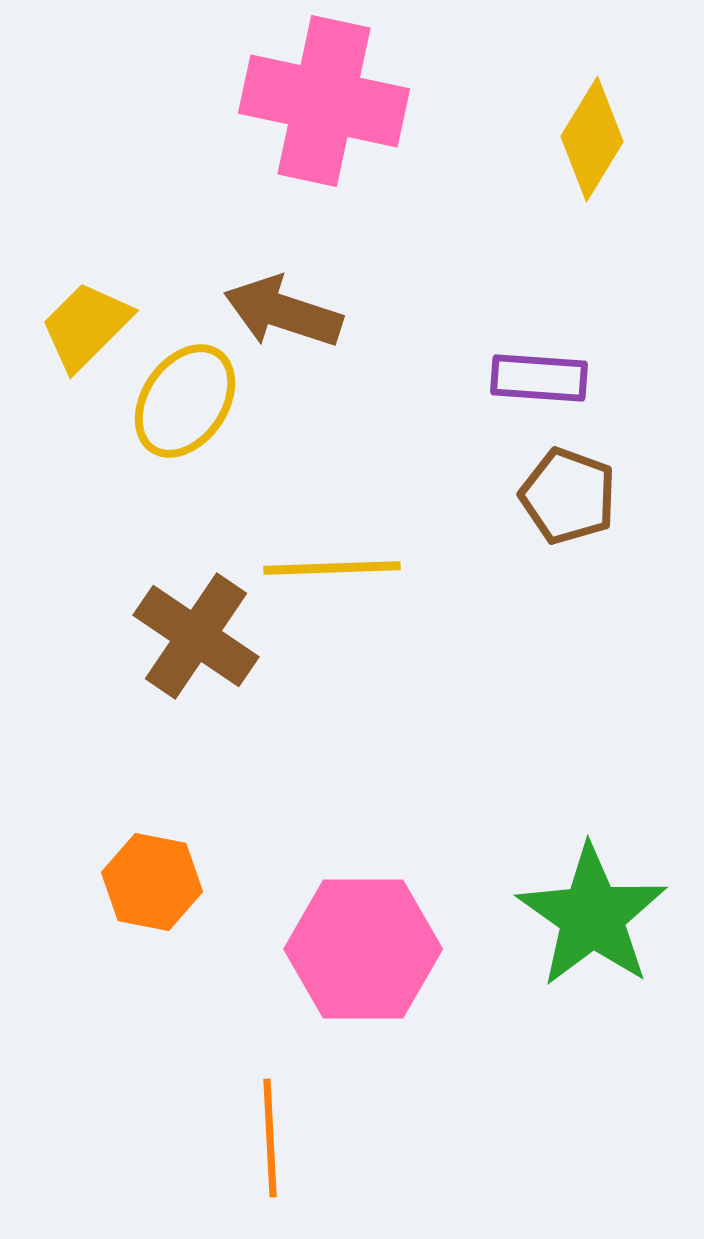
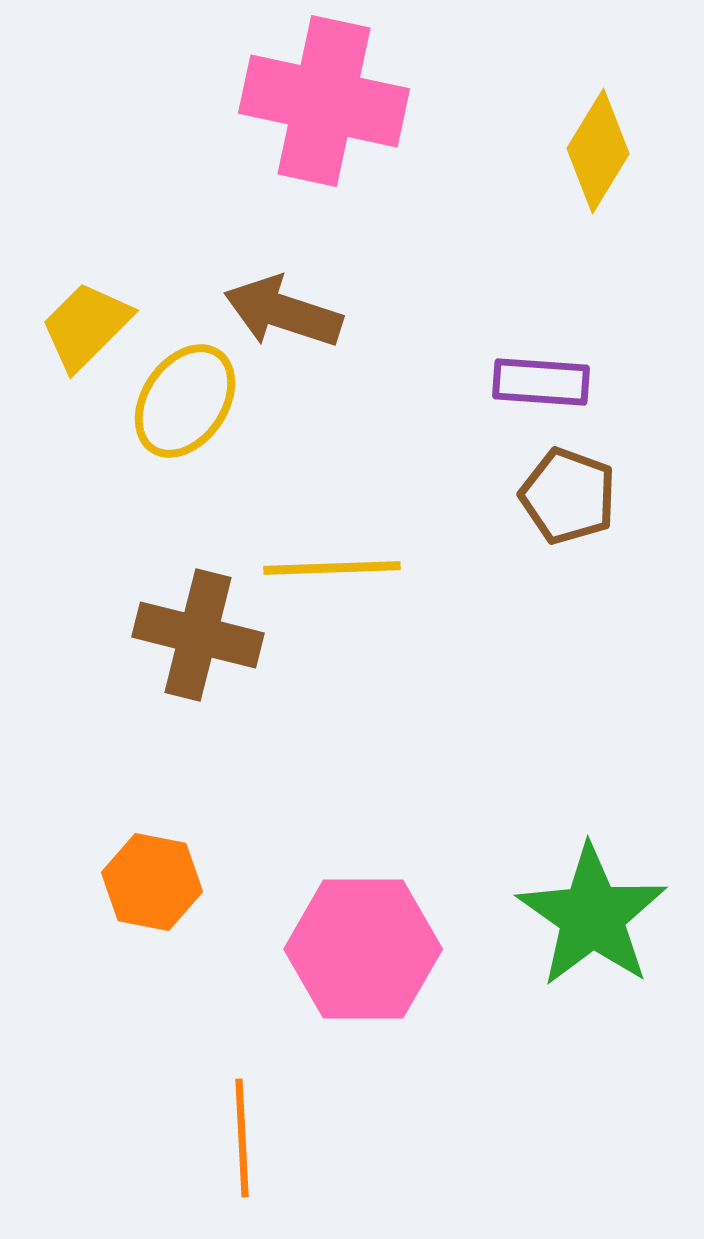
yellow diamond: moved 6 px right, 12 px down
purple rectangle: moved 2 px right, 4 px down
brown cross: moved 2 px right, 1 px up; rotated 20 degrees counterclockwise
orange line: moved 28 px left
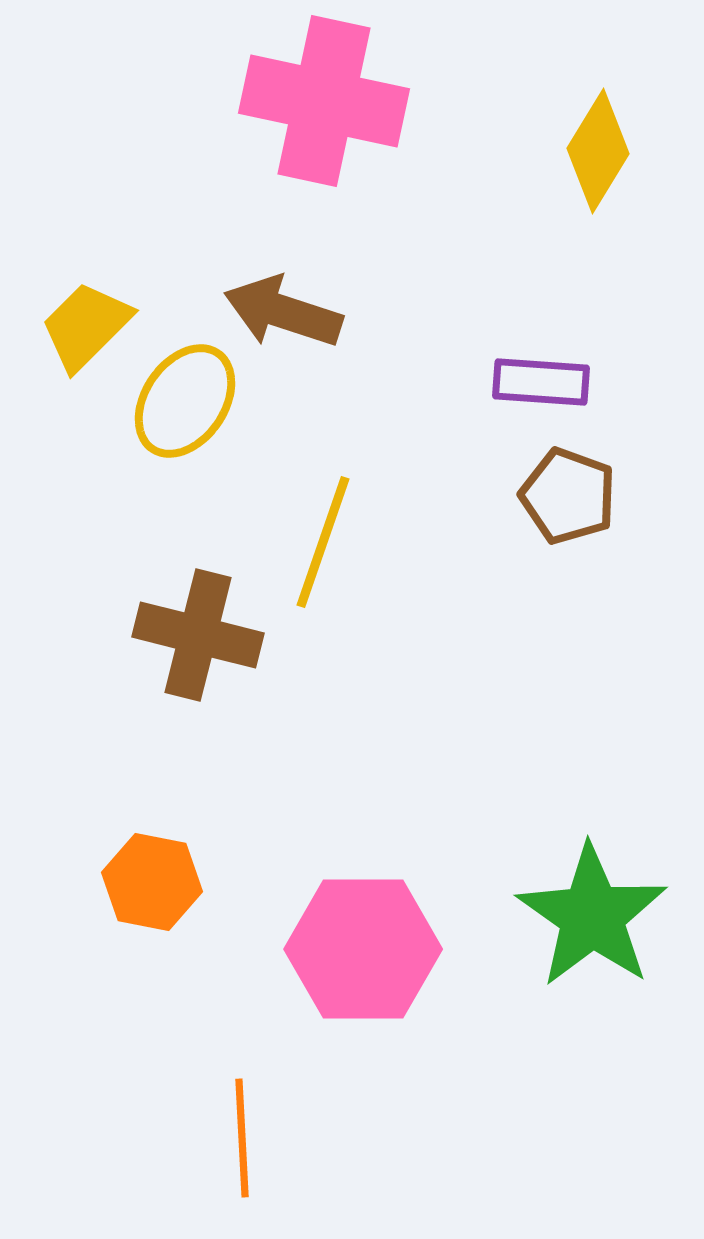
yellow line: moved 9 px left, 26 px up; rotated 69 degrees counterclockwise
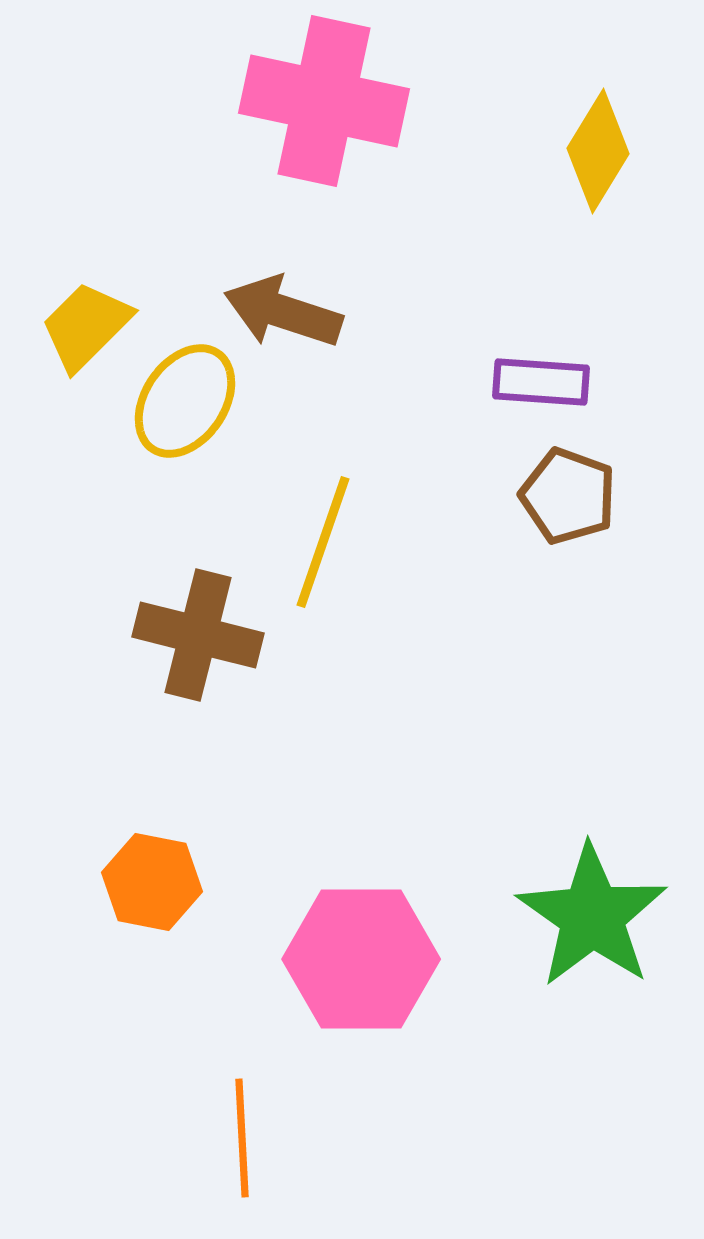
pink hexagon: moved 2 px left, 10 px down
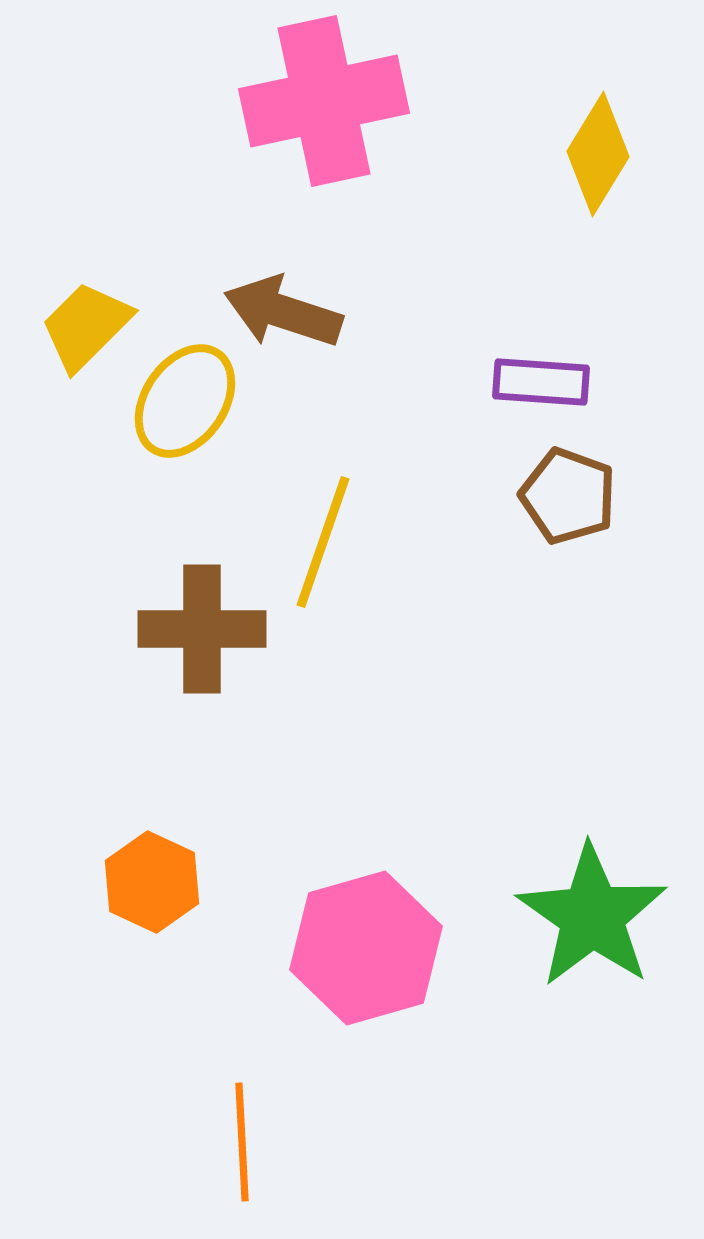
pink cross: rotated 24 degrees counterclockwise
yellow diamond: moved 3 px down
brown cross: moved 4 px right, 6 px up; rotated 14 degrees counterclockwise
orange hexagon: rotated 14 degrees clockwise
pink hexagon: moved 5 px right, 11 px up; rotated 16 degrees counterclockwise
orange line: moved 4 px down
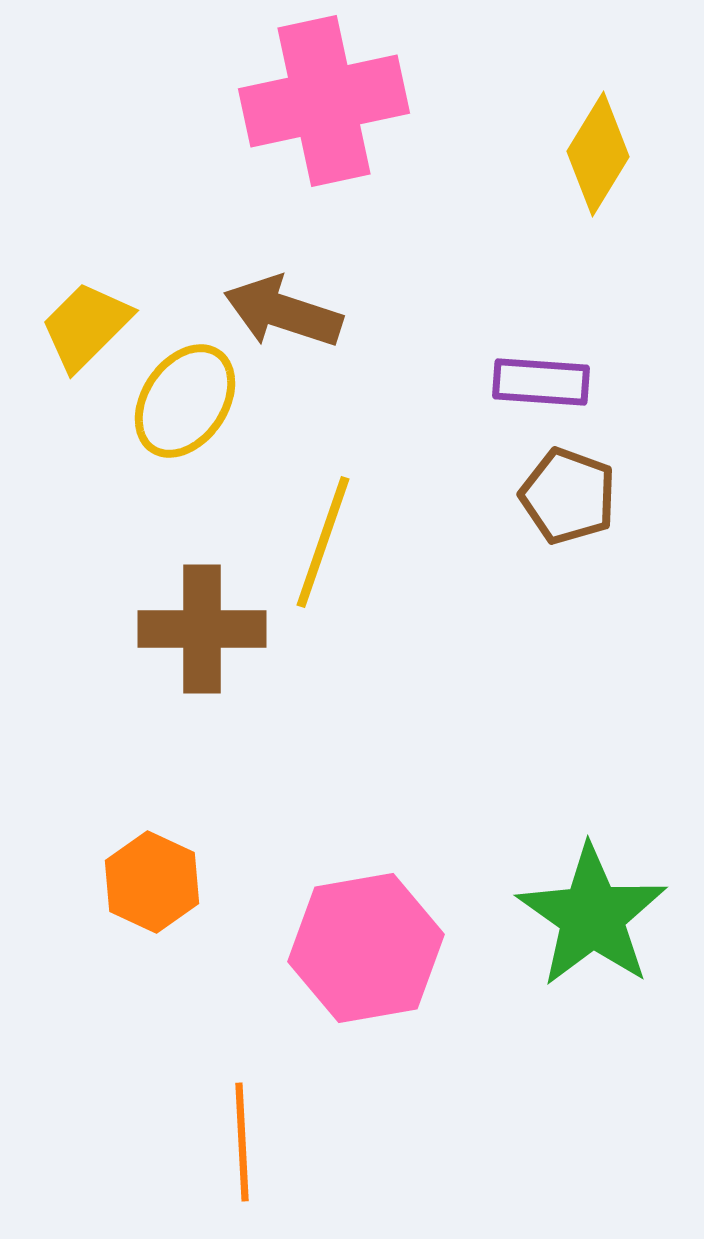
pink hexagon: rotated 6 degrees clockwise
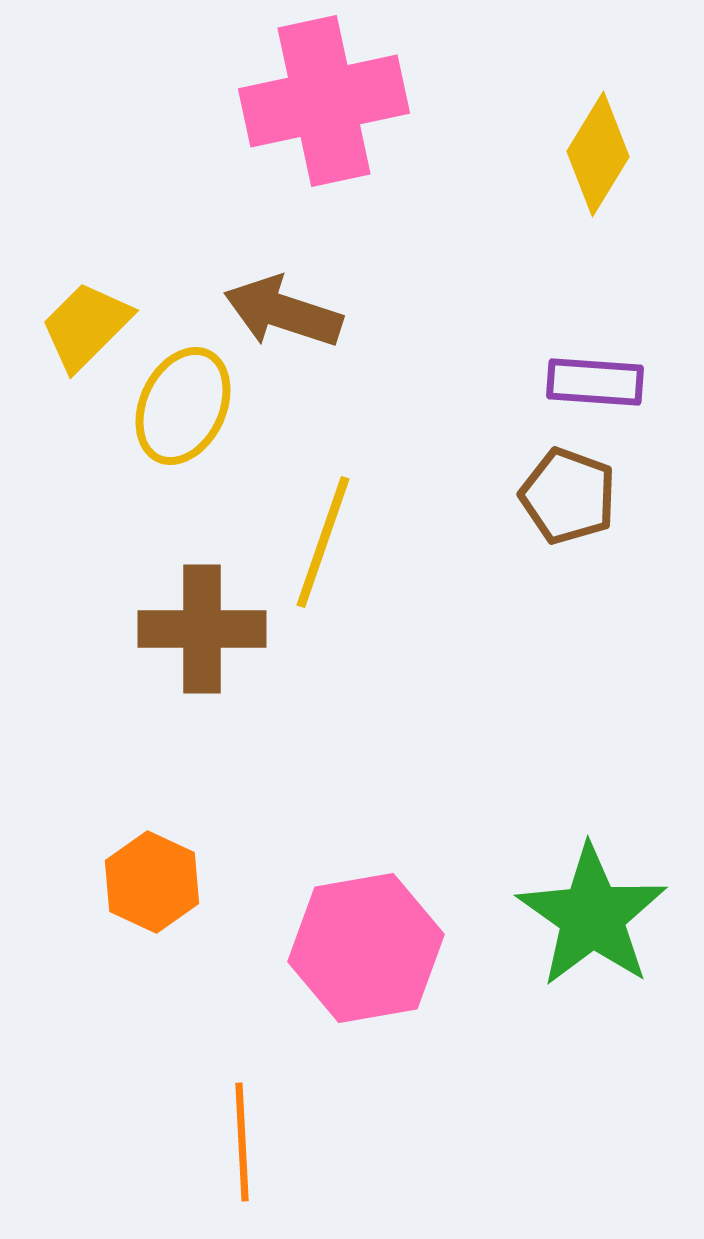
purple rectangle: moved 54 px right
yellow ellipse: moved 2 px left, 5 px down; rotated 9 degrees counterclockwise
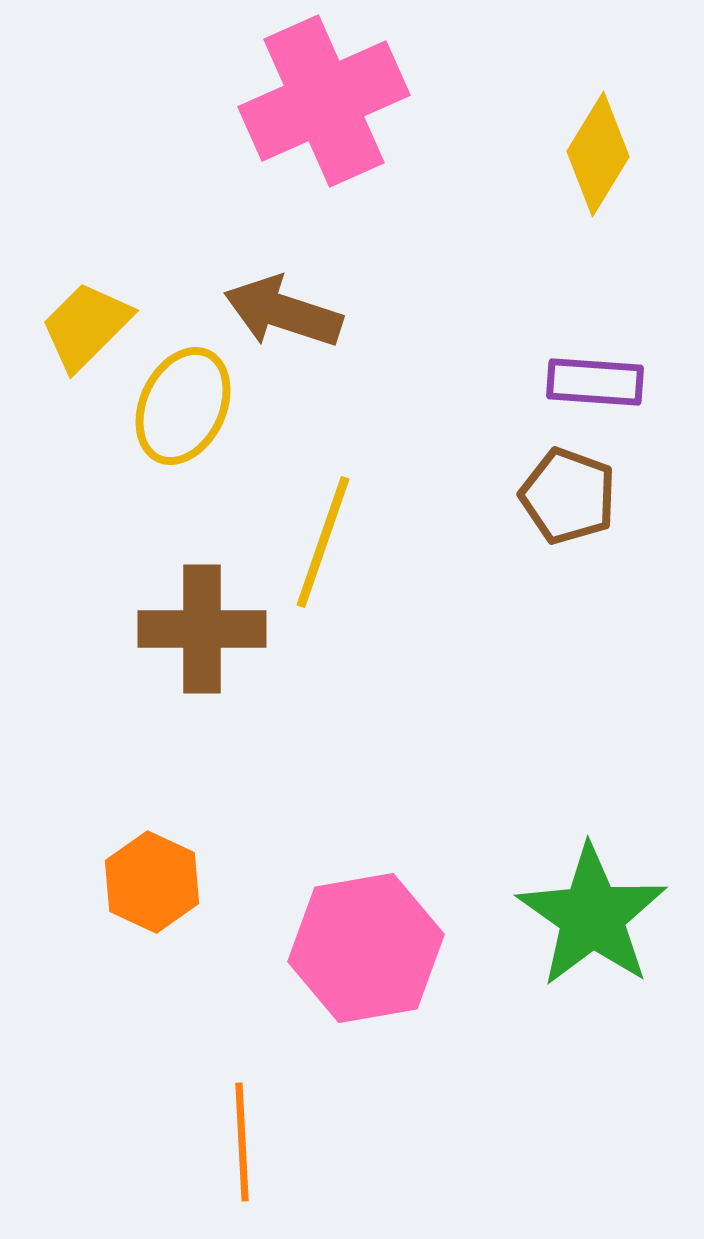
pink cross: rotated 12 degrees counterclockwise
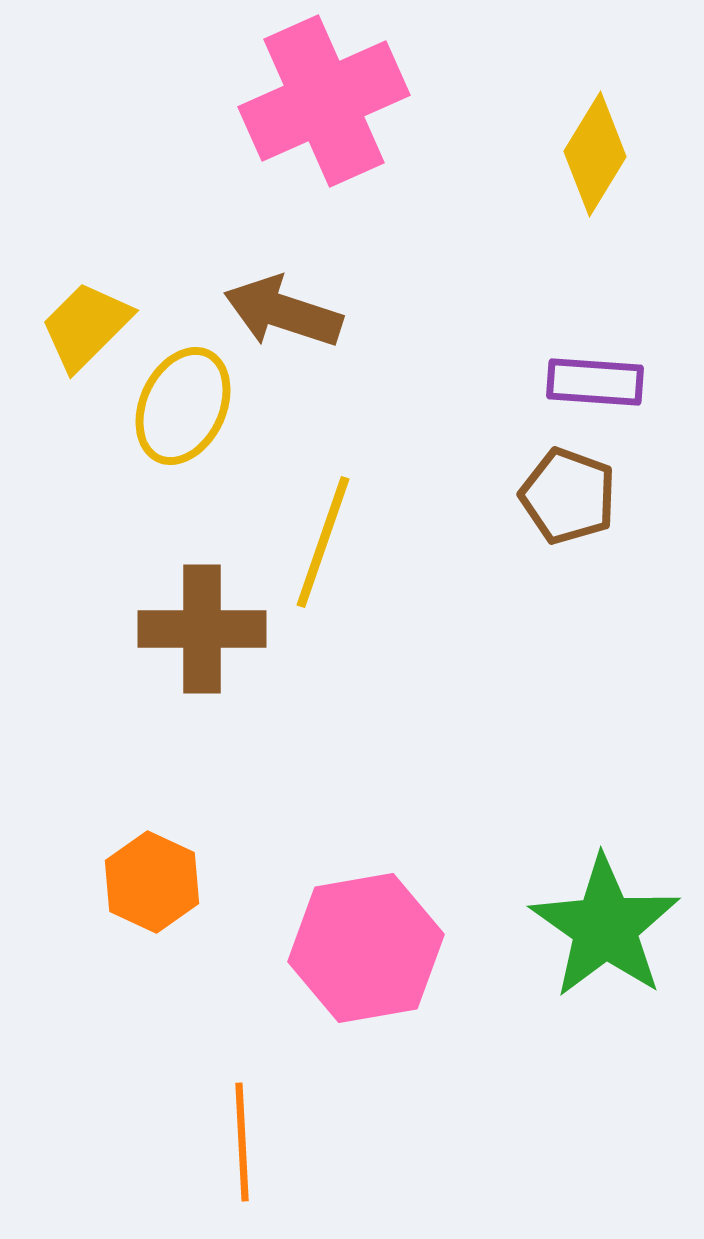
yellow diamond: moved 3 px left
green star: moved 13 px right, 11 px down
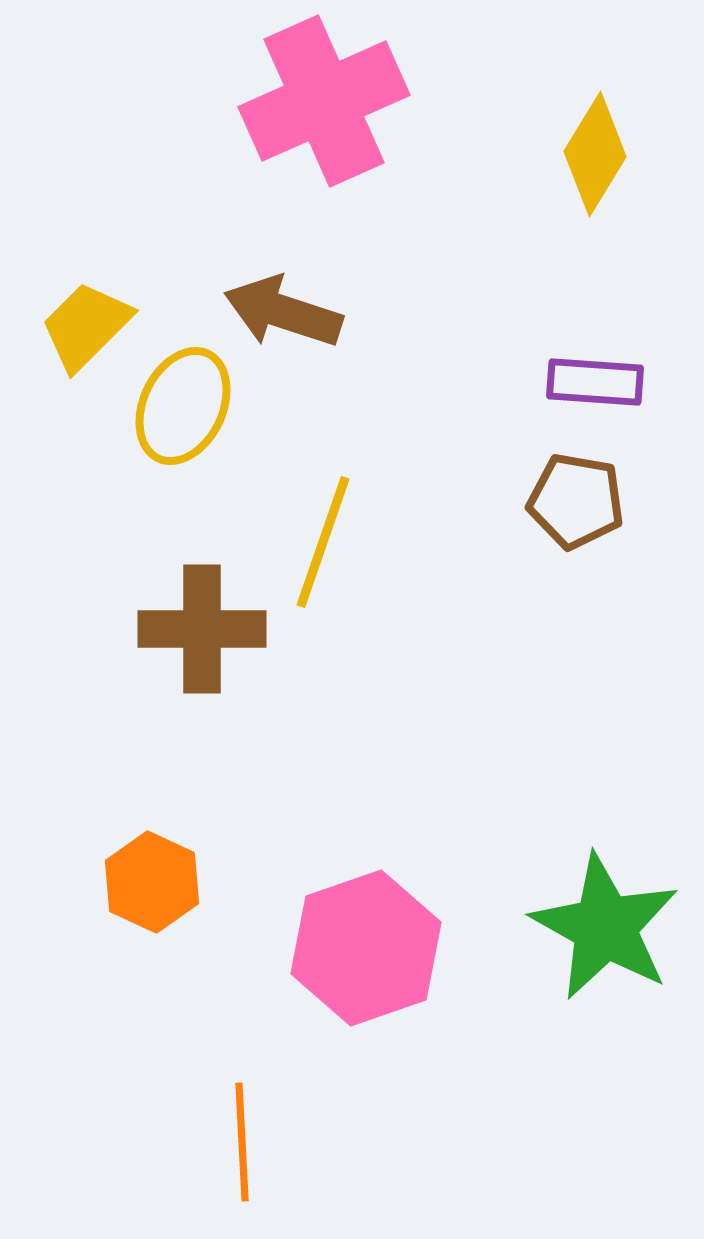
brown pentagon: moved 8 px right, 5 px down; rotated 10 degrees counterclockwise
green star: rotated 6 degrees counterclockwise
pink hexagon: rotated 9 degrees counterclockwise
